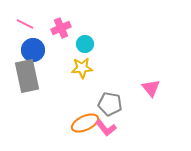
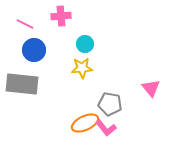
pink cross: moved 12 px up; rotated 18 degrees clockwise
blue circle: moved 1 px right
gray rectangle: moved 5 px left, 8 px down; rotated 72 degrees counterclockwise
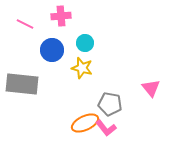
cyan circle: moved 1 px up
blue circle: moved 18 px right
yellow star: rotated 20 degrees clockwise
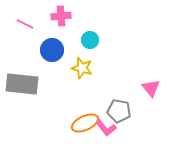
cyan circle: moved 5 px right, 3 px up
gray pentagon: moved 9 px right, 7 px down
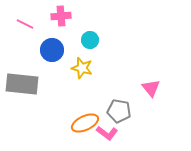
pink L-shape: moved 1 px right, 5 px down; rotated 15 degrees counterclockwise
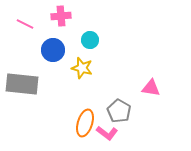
blue circle: moved 1 px right
pink triangle: rotated 42 degrees counterclockwise
gray pentagon: rotated 20 degrees clockwise
orange ellipse: rotated 48 degrees counterclockwise
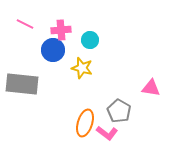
pink cross: moved 14 px down
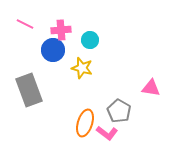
gray rectangle: moved 7 px right, 6 px down; rotated 64 degrees clockwise
